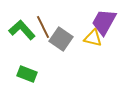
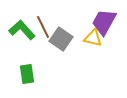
green rectangle: rotated 60 degrees clockwise
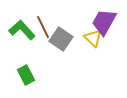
yellow triangle: rotated 30 degrees clockwise
green rectangle: moved 1 px left, 1 px down; rotated 18 degrees counterclockwise
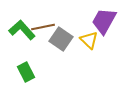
purple trapezoid: moved 1 px up
brown line: rotated 75 degrees counterclockwise
yellow triangle: moved 4 px left, 2 px down
green rectangle: moved 3 px up
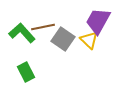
purple trapezoid: moved 6 px left
green L-shape: moved 3 px down
gray square: moved 2 px right
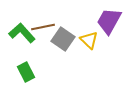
purple trapezoid: moved 11 px right
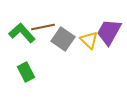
purple trapezoid: moved 11 px down
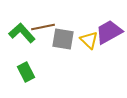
purple trapezoid: rotated 32 degrees clockwise
gray square: rotated 25 degrees counterclockwise
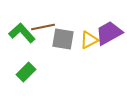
purple trapezoid: moved 1 px down
yellow triangle: rotated 48 degrees clockwise
green rectangle: rotated 72 degrees clockwise
